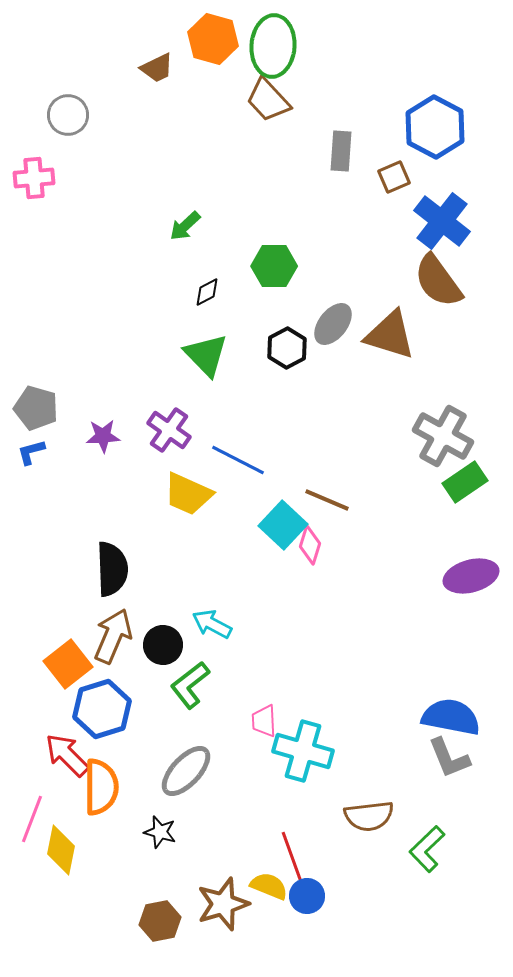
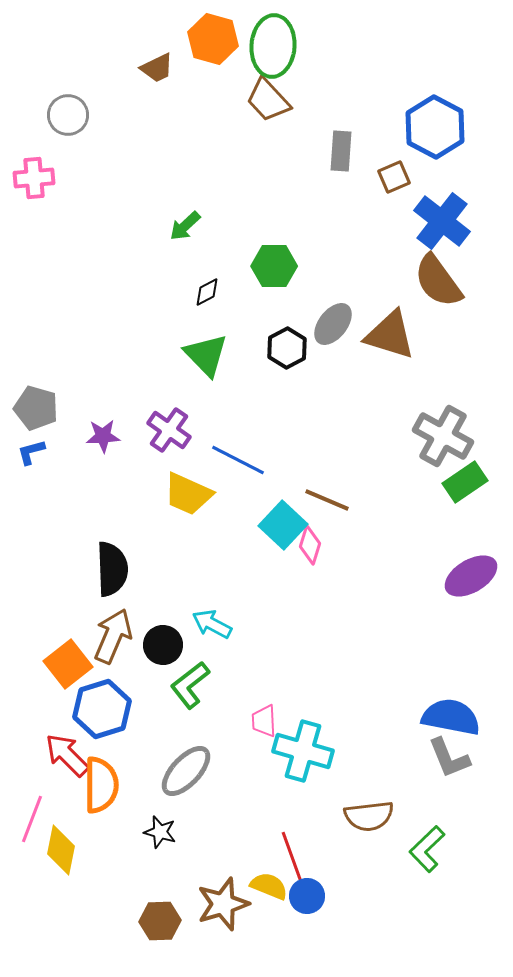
purple ellipse at (471, 576): rotated 16 degrees counterclockwise
orange semicircle at (101, 787): moved 2 px up
brown hexagon at (160, 921): rotated 9 degrees clockwise
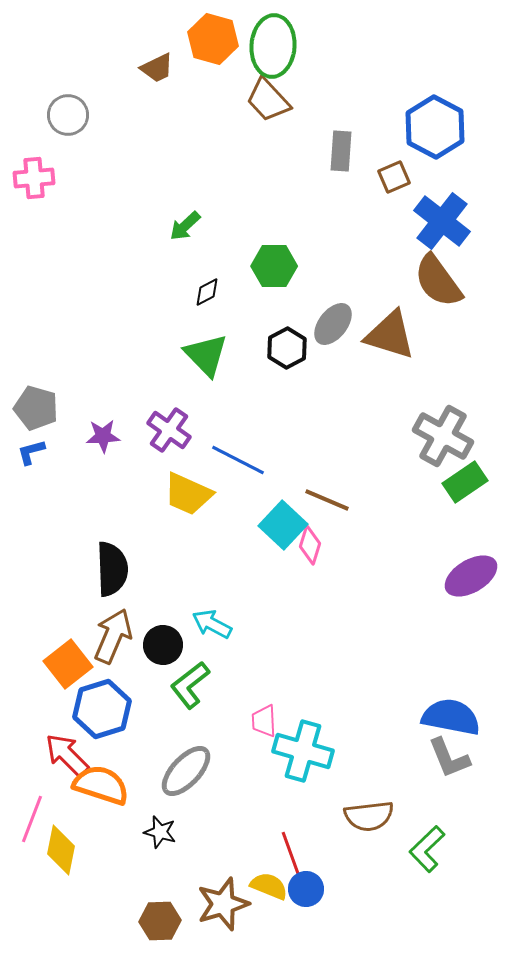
orange semicircle at (101, 785): rotated 72 degrees counterclockwise
blue circle at (307, 896): moved 1 px left, 7 px up
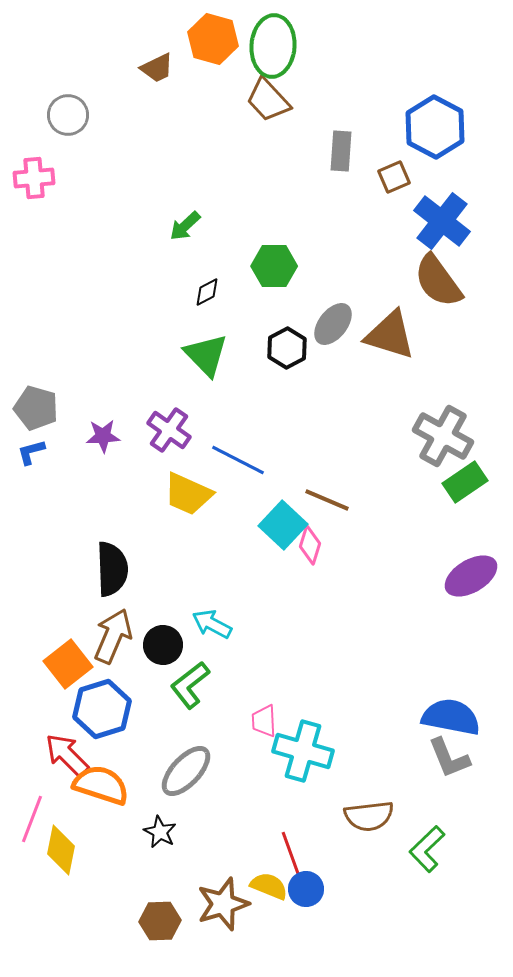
black star at (160, 832): rotated 12 degrees clockwise
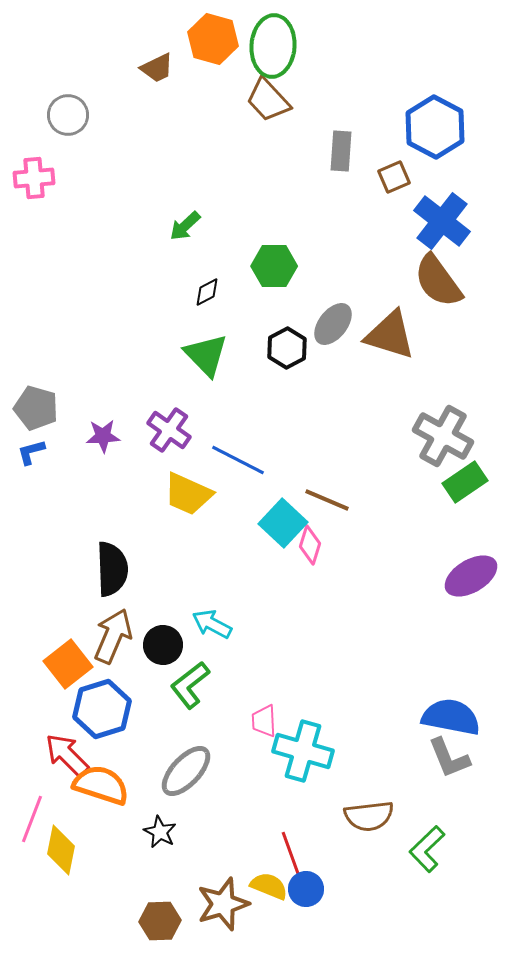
cyan square at (283, 525): moved 2 px up
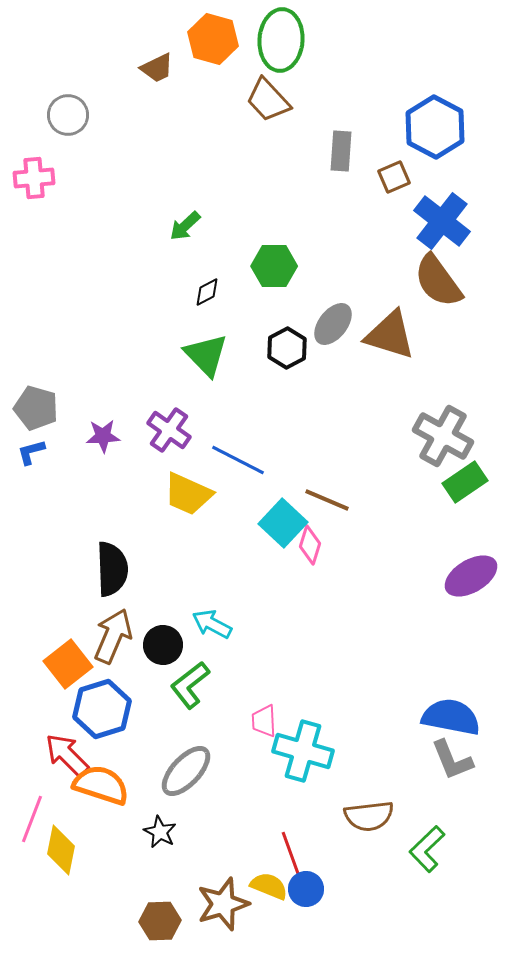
green ellipse at (273, 46): moved 8 px right, 6 px up
gray L-shape at (449, 758): moved 3 px right, 2 px down
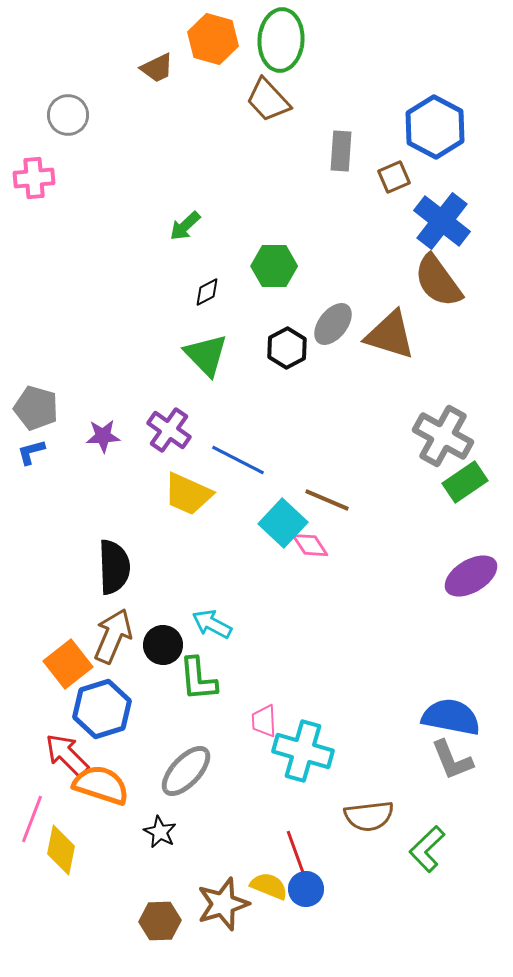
pink diamond at (310, 545): rotated 51 degrees counterclockwise
black semicircle at (112, 569): moved 2 px right, 2 px up
green L-shape at (190, 685): moved 8 px right, 6 px up; rotated 57 degrees counterclockwise
red line at (292, 857): moved 5 px right, 1 px up
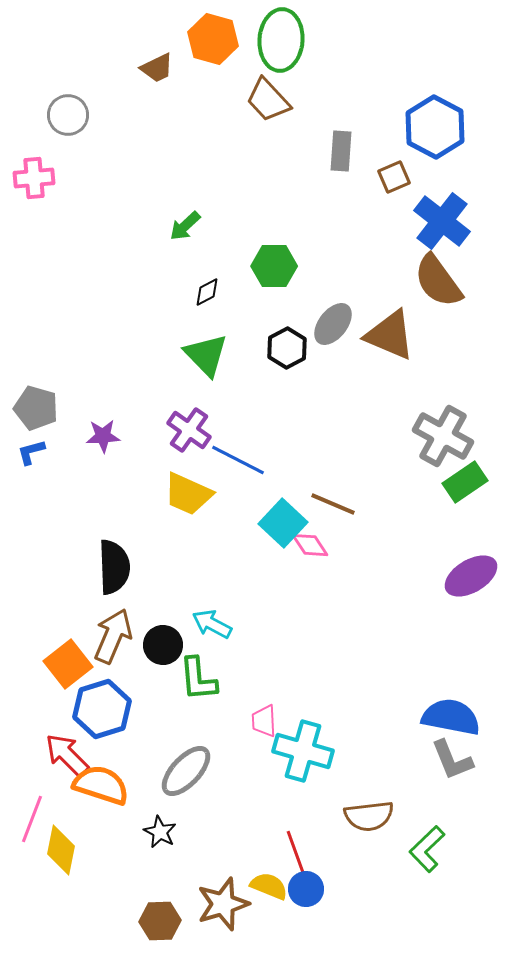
brown triangle at (390, 335): rotated 6 degrees clockwise
purple cross at (169, 430): moved 20 px right
brown line at (327, 500): moved 6 px right, 4 px down
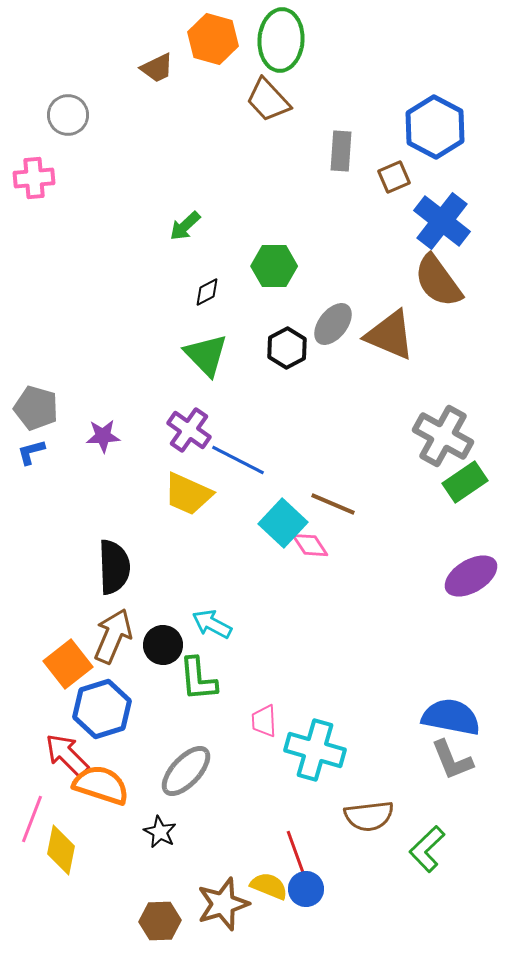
cyan cross at (303, 751): moved 12 px right, 1 px up
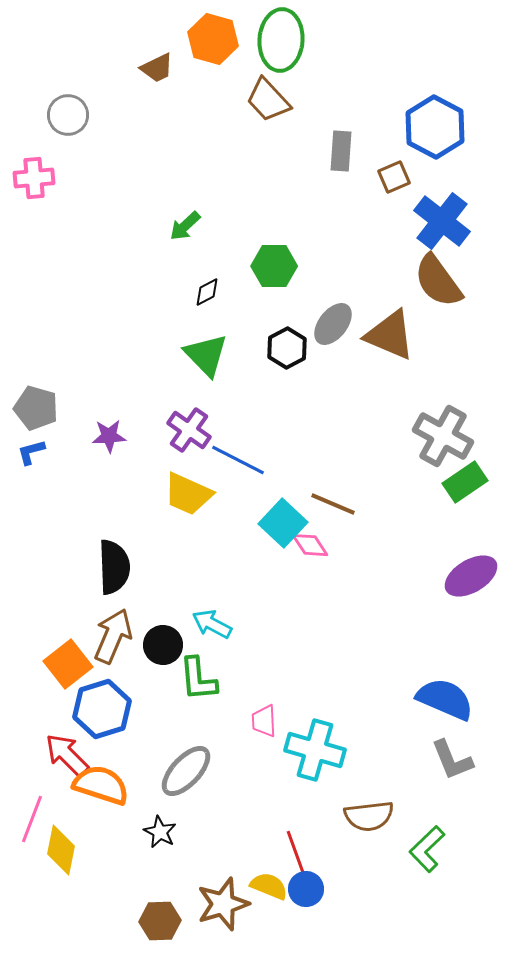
purple star at (103, 436): moved 6 px right
blue semicircle at (451, 717): moved 6 px left, 18 px up; rotated 12 degrees clockwise
